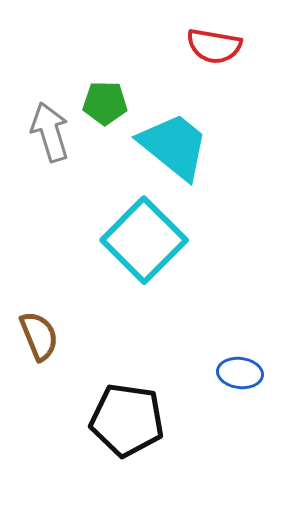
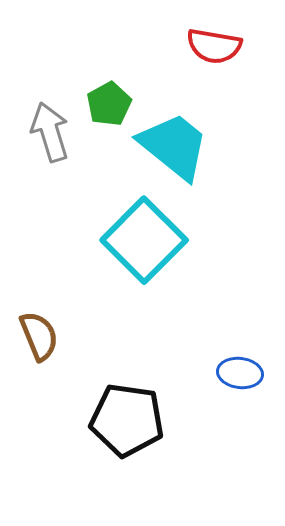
green pentagon: moved 4 px right, 1 px down; rotated 30 degrees counterclockwise
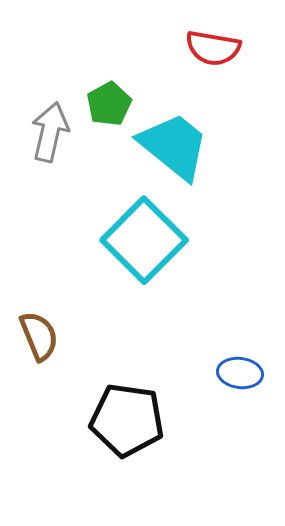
red semicircle: moved 1 px left, 2 px down
gray arrow: rotated 30 degrees clockwise
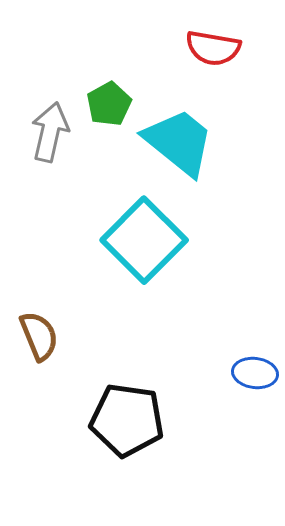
cyan trapezoid: moved 5 px right, 4 px up
blue ellipse: moved 15 px right
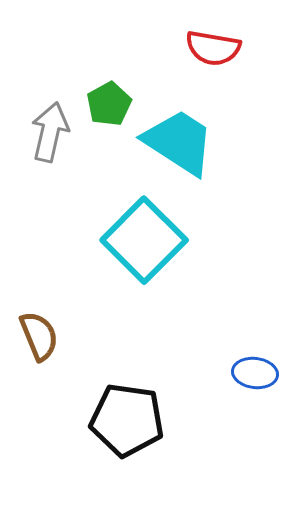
cyan trapezoid: rotated 6 degrees counterclockwise
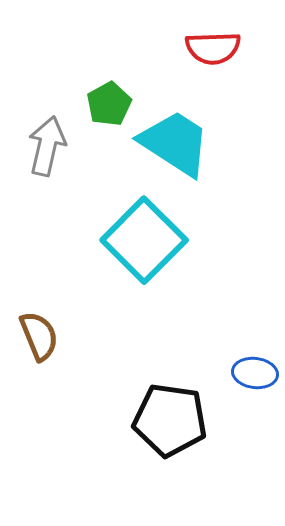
red semicircle: rotated 12 degrees counterclockwise
gray arrow: moved 3 px left, 14 px down
cyan trapezoid: moved 4 px left, 1 px down
black pentagon: moved 43 px right
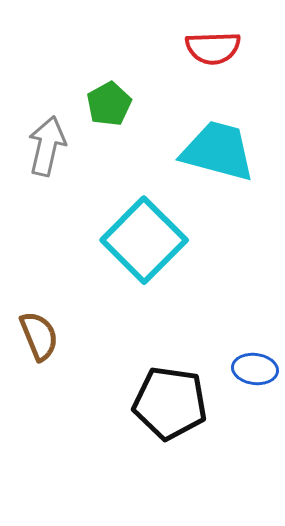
cyan trapezoid: moved 43 px right, 8 px down; rotated 18 degrees counterclockwise
blue ellipse: moved 4 px up
black pentagon: moved 17 px up
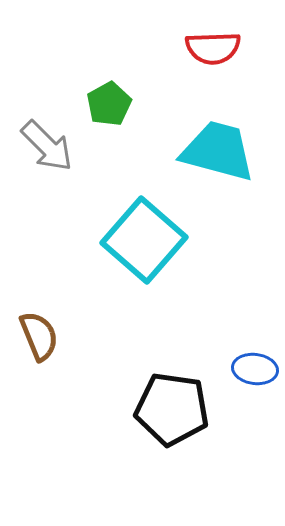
gray arrow: rotated 122 degrees clockwise
cyan square: rotated 4 degrees counterclockwise
black pentagon: moved 2 px right, 6 px down
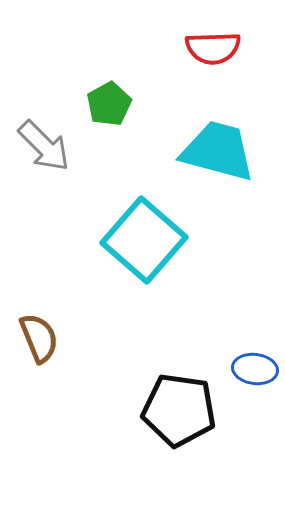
gray arrow: moved 3 px left
brown semicircle: moved 2 px down
black pentagon: moved 7 px right, 1 px down
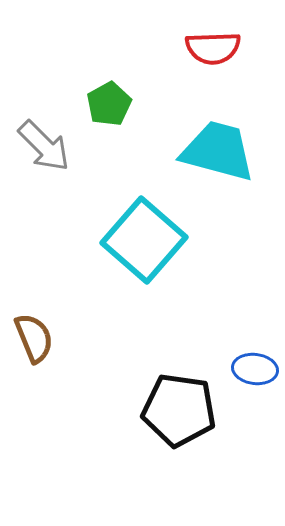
brown semicircle: moved 5 px left
